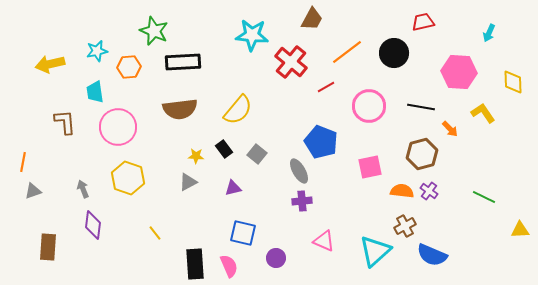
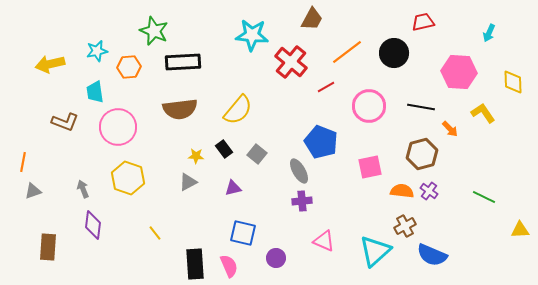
brown L-shape at (65, 122): rotated 116 degrees clockwise
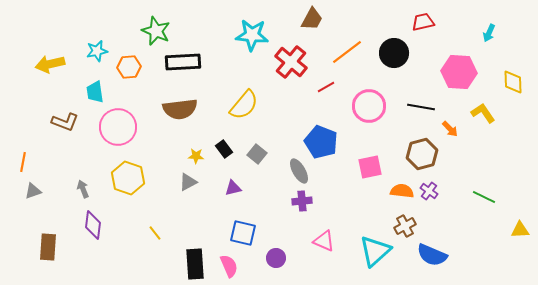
green star at (154, 31): moved 2 px right
yellow semicircle at (238, 110): moved 6 px right, 5 px up
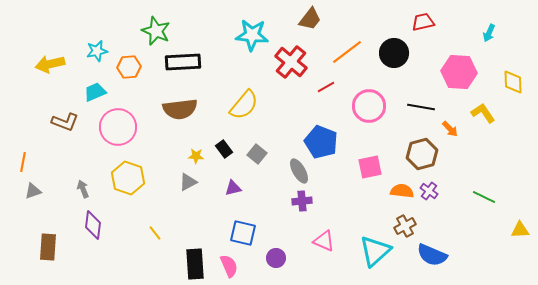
brown trapezoid at (312, 19): moved 2 px left; rotated 10 degrees clockwise
cyan trapezoid at (95, 92): rotated 75 degrees clockwise
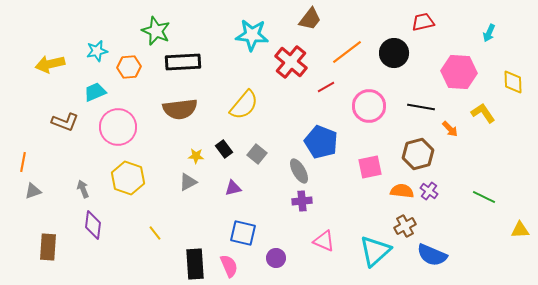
brown hexagon at (422, 154): moved 4 px left
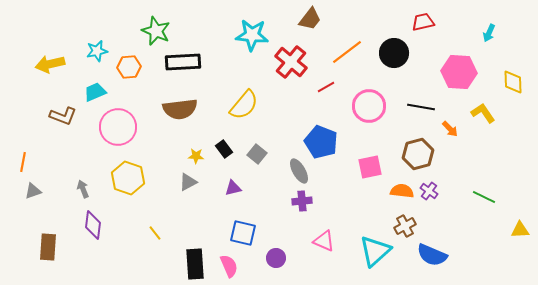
brown L-shape at (65, 122): moved 2 px left, 6 px up
